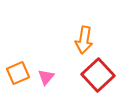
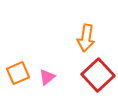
orange arrow: moved 2 px right, 2 px up
pink triangle: moved 1 px right; rotated 12 degrees clockwise
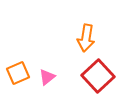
red square: moved 1 px down
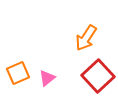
orange arrow: rotated 24 degrees clockwise
pink triangle: moved 1 px down
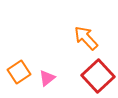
orange arrow: rotated 104 degrees clockwise
orange square: moved 1 px right, 1 px up; rotated 10 degrees counterclockwise
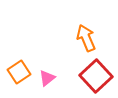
orange arrow: rotated 20 degrees clockwise
red square: moved 2 px left
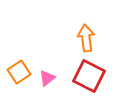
orange arrow: rotated 16 degrees clockwise
red square: moved 7 px left; rotated 20 degrees counterclockwise
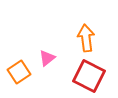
pink triangle: moved 20 px up
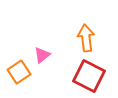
pink triangle: moved 5 px left, 3 px up
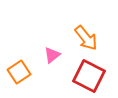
orange arrow: rotated 148 degrees clockwise
pink triangle: moved 10 px right
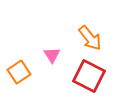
orange arrow: moved 4 px right
pink triangle: rotated 24 degrees counterclockwise
